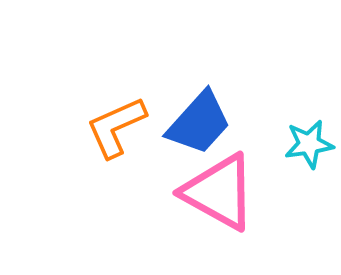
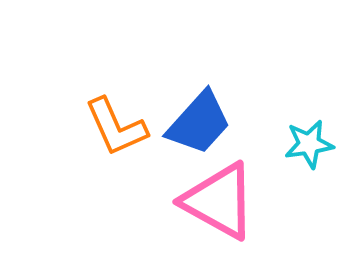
orange L-shape: rotated 90 degrees counterclockwise
pink triangle: moved 9 px down
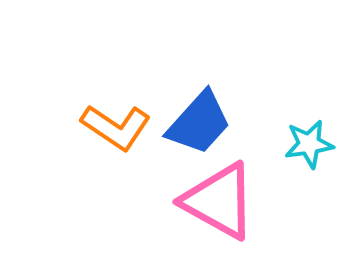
orange L-shape: rotated 32 degrees counterclockwise
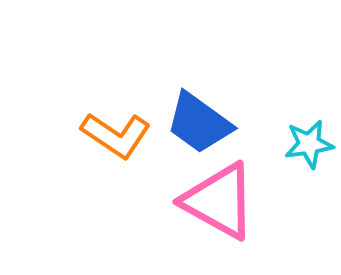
blue trapezoid: rotated 84 degrees clockwise
orange L-shape: moved 8 px down
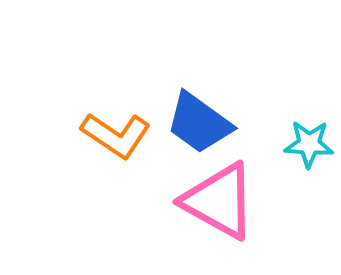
cyan star: rotated 12 degrees clockwise
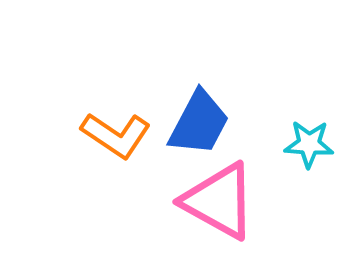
blue trapezoid: rotated 98 degrees counterclockwise
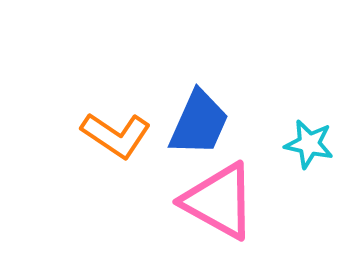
blue trapezoid: rotated 4 degrees counterclockwise
cyan star: rotated 9 degrees clockwise
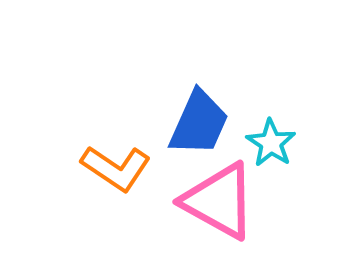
orange L-shape: moved 33 px down
cyan star: moved 38 px left, 1 px up; rotated 21 degrees clockwise
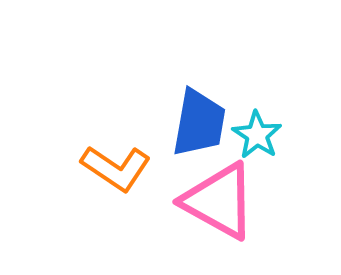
blue trapezoid: rotated 14 degrees counterclockwise
cyan star: moved 14 px left, 8 px up
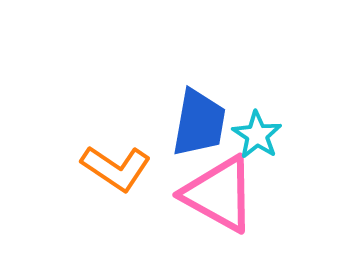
pink triangle: moved 7 px up
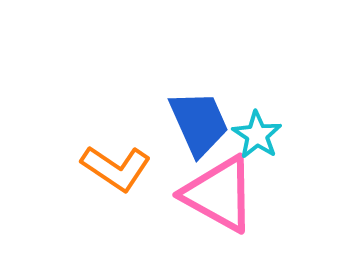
blue trapezoid: rotated 34 degrees counterclockwise
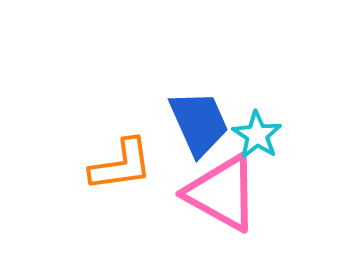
orange L-shape: moved 5 px right, 3 px up; rotated 42 degrees counterclockwise
pink triangle: moved 3 px right, 1 px up
